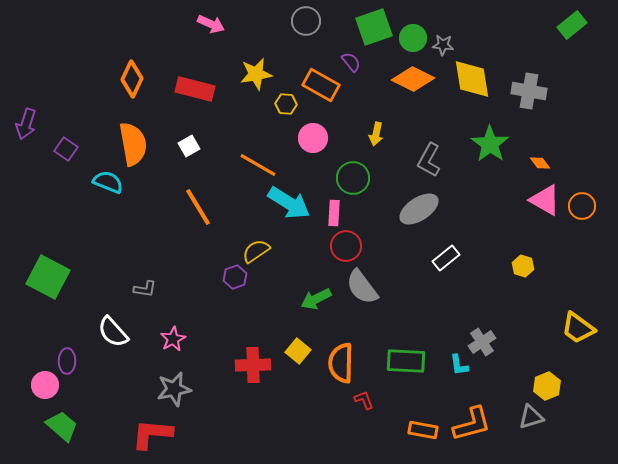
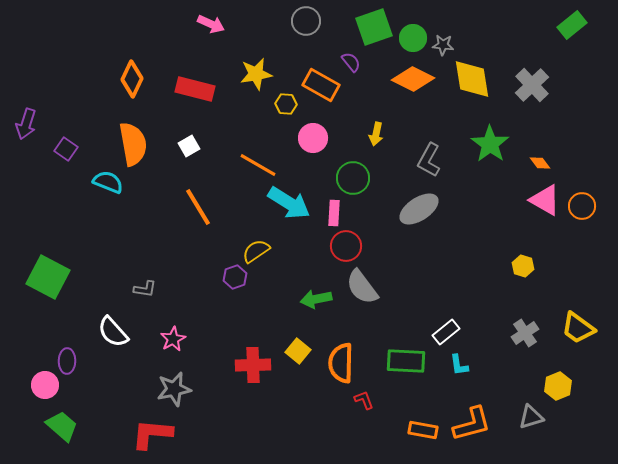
gray cross at (529, 91): moved 3 px right, 6 px up; rotated 36 degrees clockwise
white rectangle at (446, 258): moved 74 px down
green arrow at (316, 299): rotated 16 degrees clockwise
gray cross at (482, 342): moved 43 px right, 9 px up
yellow hexagon at (547, 386): moved 11 px right
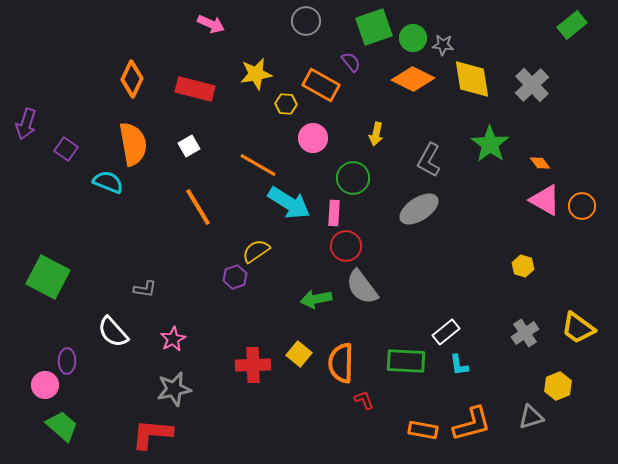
yellow square at (298, 351): moved 1 px right, 3 px down
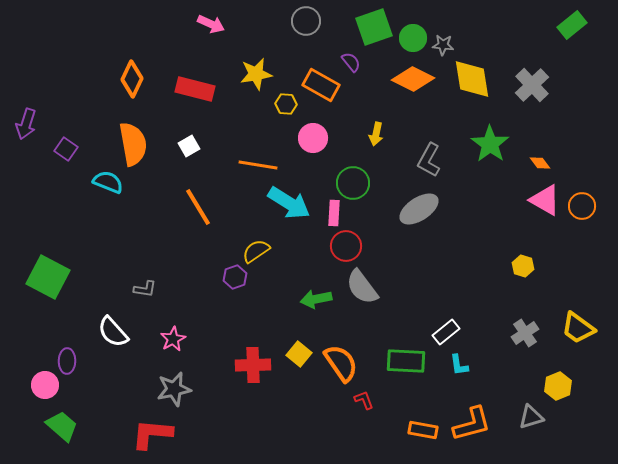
orange line at (258, 165): rotated 21 degrees counterclockwise
green circle at (353, 178): moved 5 px down
orange semicircle at (341, 363): rotated 144 degrees clockwise
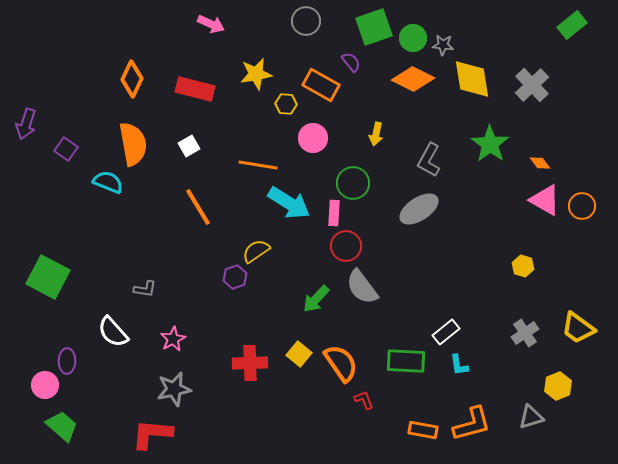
green arrow at (316, 299): rotated 36 degrees counterclockwise
red cross at (253, 365): moved 3 px left, 2 px up
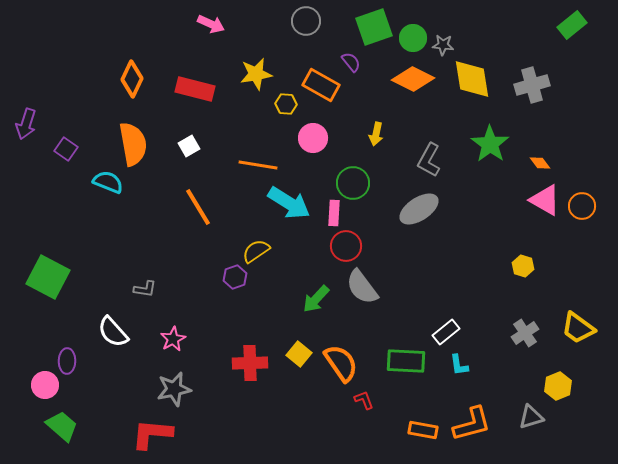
gray cross at (532, 85): rotated 28 degrees clockwise
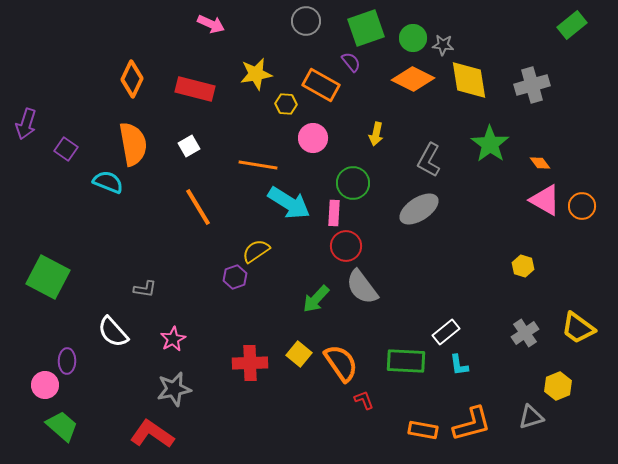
green square at (374, 27): moved 8 px left, 1 px down
yellow diamond at (472, 79): moved 3 px left, 1 px down
red L-shape at (152, 434): rotated 30 degrees clockwise
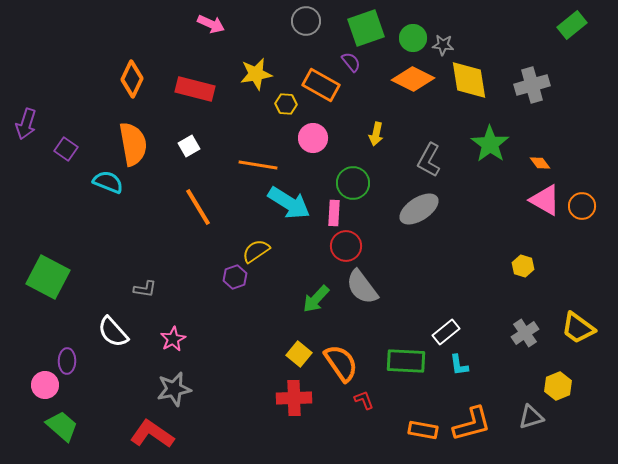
red cross at (250, 363): moved 44 px right, 35 px down
